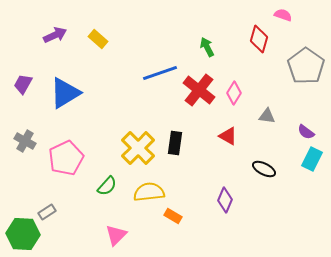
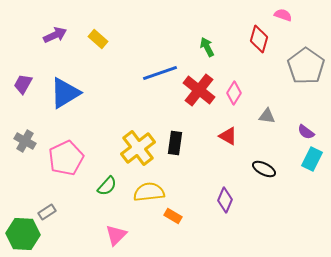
yellow cross: rotated 8 degrees clockwise
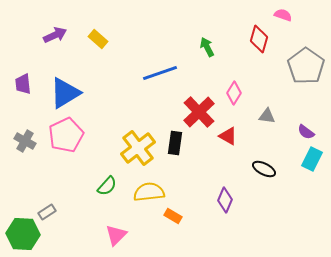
purple trapezoid: rotated 35 degrees counterclockwise
red cross: moved 22 px down; rotated 8 degrees clockwise
pink pentagon: moved 23 px up
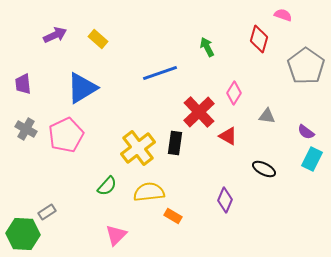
blue triangle: moved 17 px right, 5 px up
gray cross: moved 1 px right, 12 px up
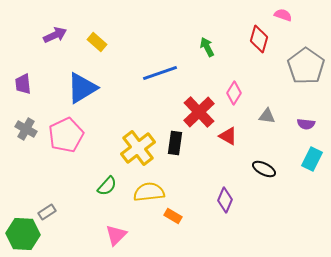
yellow rectangle: moved 1 px left, 3 px down
purple semicircle: moved 8 px up; rotated 30 degrees counterclockwise
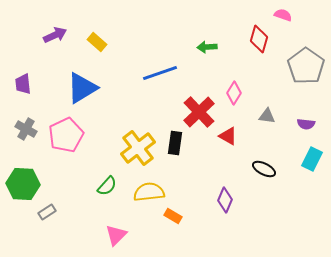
green arrow: rotated 66 degrees counterclockwise
green hexagon: moved 50 px up
